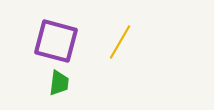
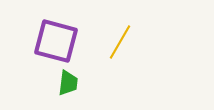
green trapezoid: moved 9 px right
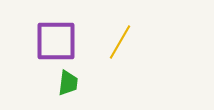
purple square: rotated 15 degrees counterclockwise
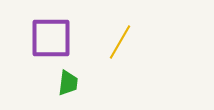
purple square: moved 5 px left, 3 px up
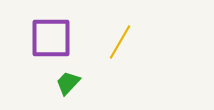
green trapezoid: rotated 144 degrees counterclockwise
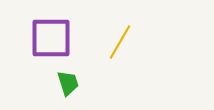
green trapezoid: rotated 120 degrees clockwise
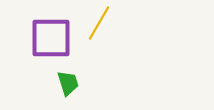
yellow line: moved 21 px left, 19 px up
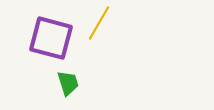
purple square: rotated 15 degrees clockwise
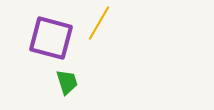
green trapezoid: moved 1 px left, 1 px up
